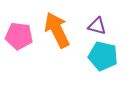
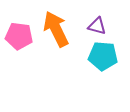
orange arrow: moved 1 px left, 1 px up
cyan pentagon: rotated 8 degrees counterclockwise
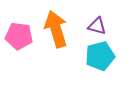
orange arrow: rotated 9 degrees clockwise
cyan pentagon: moved 3 px left; rotated 20 degrees counterclockwise
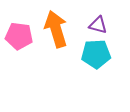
purple triangle: moved 1 px right, 1 px up
cyan pentagon: moved 4 px left, 2 px up; rotated 12 degrees clockwise
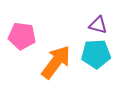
orange arrow: moved 33 px down; rotated 54 degrees clockwise
pink pentagon: moved 3 px right
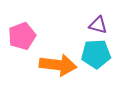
pink pentagon: rotated 28 degrees counterclockwise
orange arrow: moved 2 px right, 3 px down; rotated 60 degrees clockwise
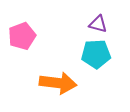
purple triangle: moved 1 px up
orange arrow: moved 18 px down
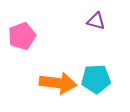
purple triangle: moved 2 px left, 3 px up
cyan pentagon: moved 25 px down
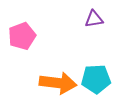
purple triangle: moved 2 px left, 2 px up; rotated 24 degrees counterclockwise
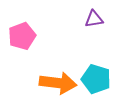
cyan pentagon: rotated 20 degrees clockwise
